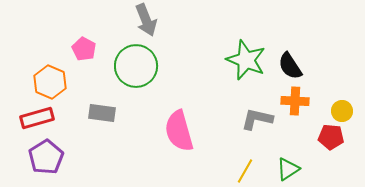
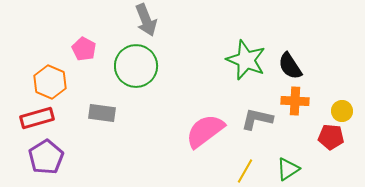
pink semicircle: moved 26 px right; rotated 69 degrees clockwise
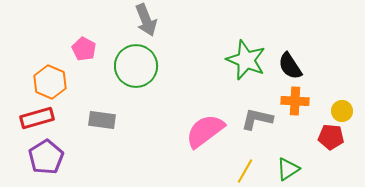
gray rectangle: moved 7 px down
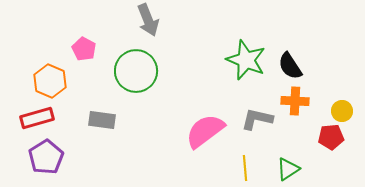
gray arrow: moved 2 px right
green circle: moved 5 px down
orange hexagon: moved 1 px up
red pentagon: rotated 10 degrees counterclockwise
yellow line: moved 3 px up; rotated 35 degrees counterclockwise
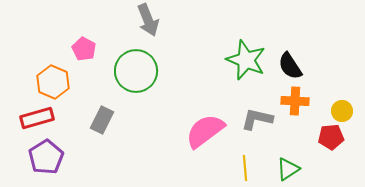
orange hexagon: moved 3 px right, 1 px down
gray rectangle: rotated 72 degrees counterclockwise
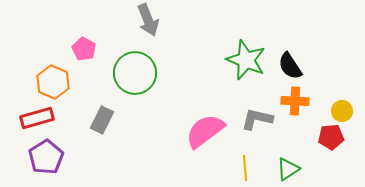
green circle: moved 1 px left, 2 px down
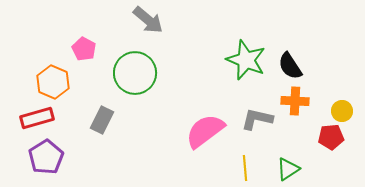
gray arrow: rotated 28 degrees counterclockwise
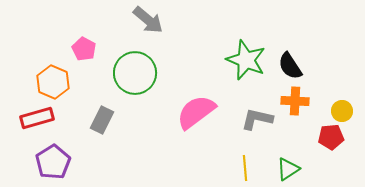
pink semicircle: moved 9 px left, 19 px up
purple pentagon: moved 7 px right, 5 px down
